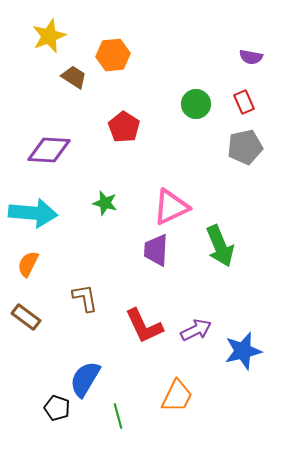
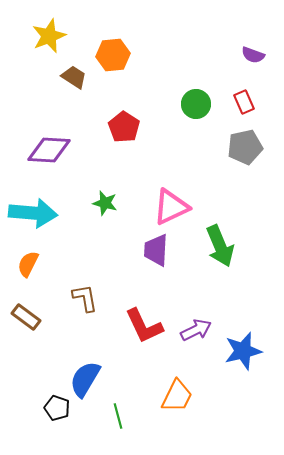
purple semicircle: moved 2 px right, 2 px up; rotated 10 degrees clockwise
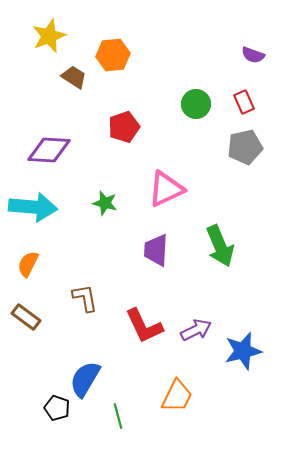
red pentagon: rotated 20 degrees clockwise
pink triangle: moved 5 px left, 18 px up
cyan arrow: moved 6 px up
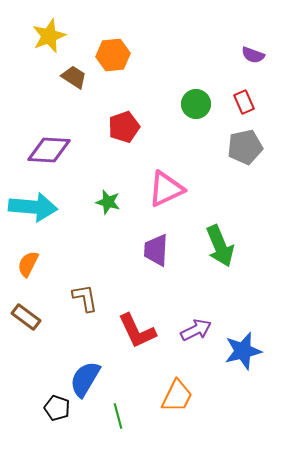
green star: moved 3 px right, 1 px up
red L-shape: moved 7 px left, 5 px down
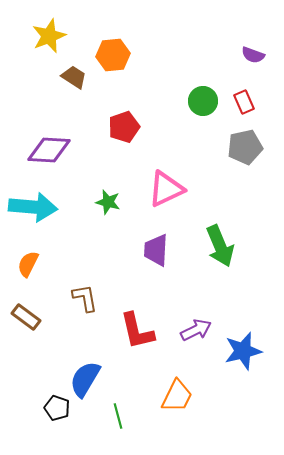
green circle: moved 7 px right, 3 px up
red L-shape: rotated 12 degrees clockwise
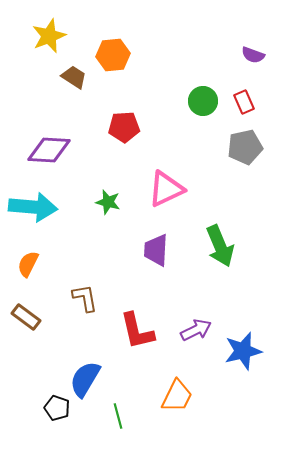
red pentagon: rotated 16 degrees clockwise
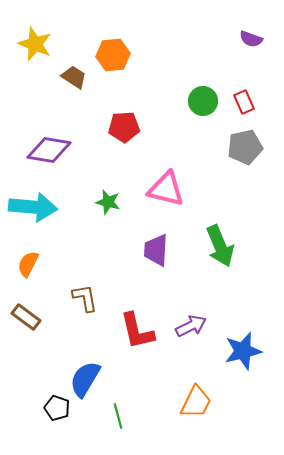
yellow star: moved 14 px left, 8 px down; rotated 28 degrees counterclockwise
purple semicircle: moved 2 px left, 16 px up
purple diamond: rotated 6 degrees clockwise
pink triangle: rotated 39 degrees clockwise
purple arrow: moved 5 px left, 4 px up
orange trapezoid: moved 19 px right, 6 px down
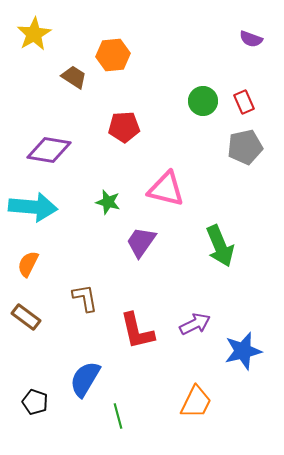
yellow star: moved 1 px left, 10 px up; rotated 20 degrees clockwise
purple trapezoid: moved 15 px left, 8 px up; rotated 32 degrees clockwise
purple arrow: moved 4 px right, 2 px up
black pentagon: moved 22 px left, 6 px up
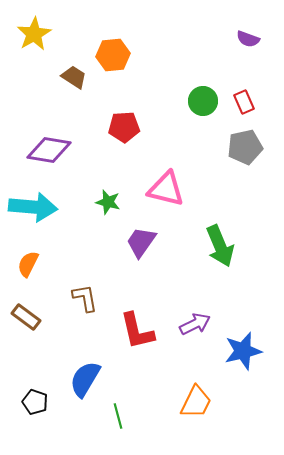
purple semicircle: moved 3 px left
